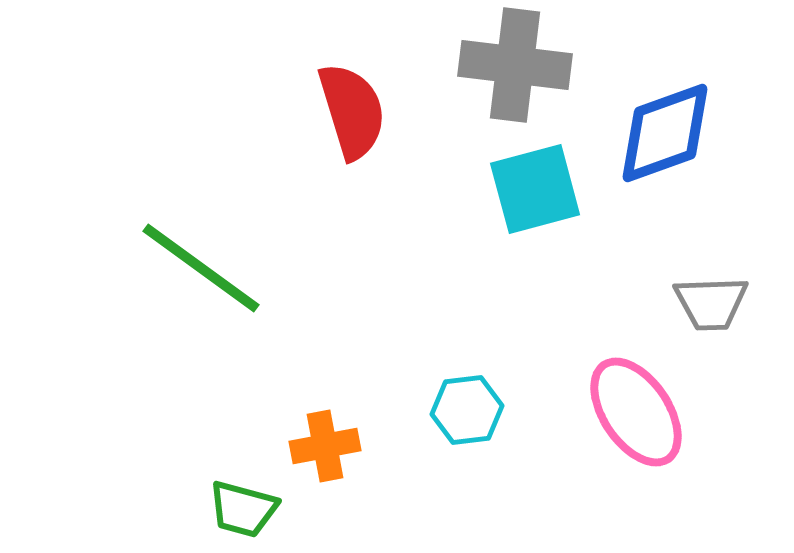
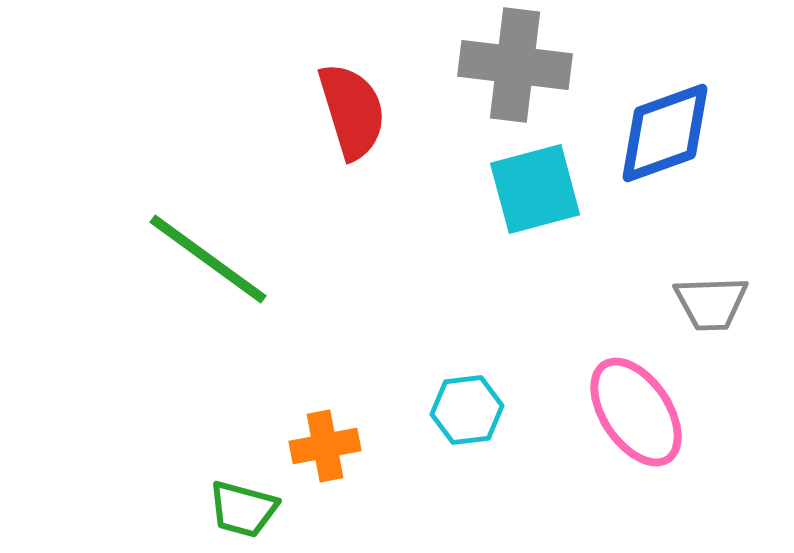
green line: moved 7 px right, 9 px up
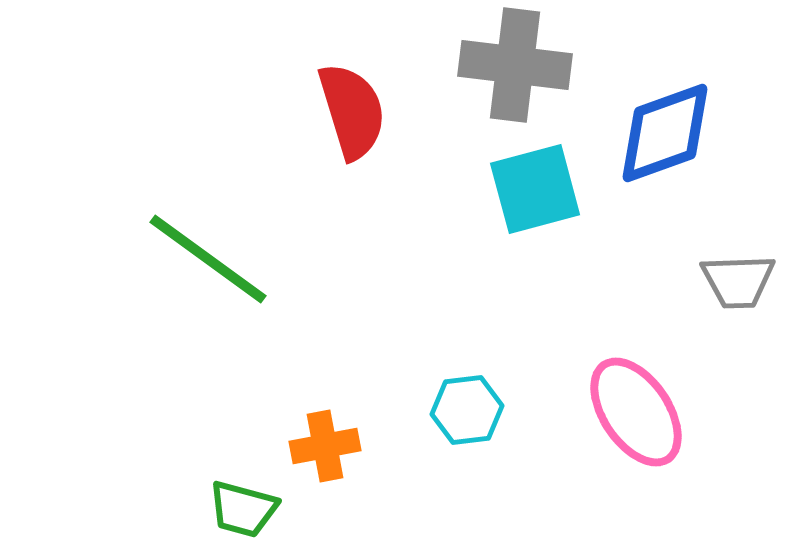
gray trapezoid: moved 27 px right, 22 px up
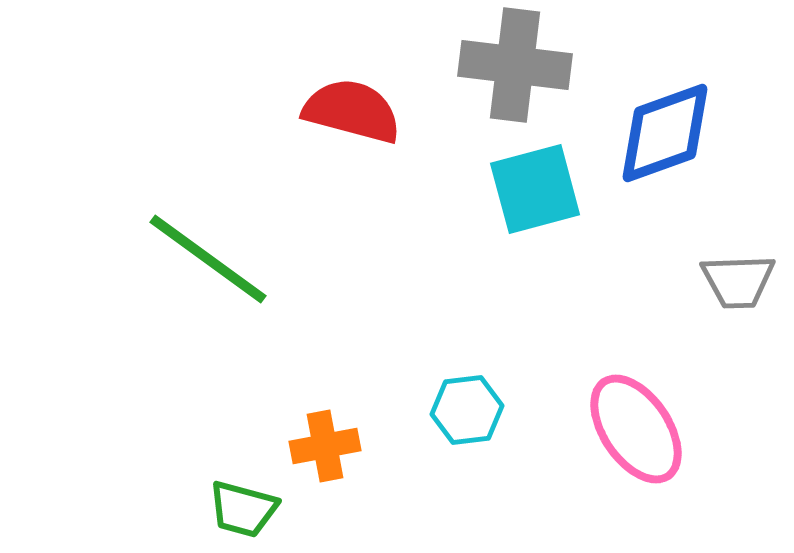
red semicircle: rotated 58 degrees counterclockwise
pink ellipse: moved 17 px down
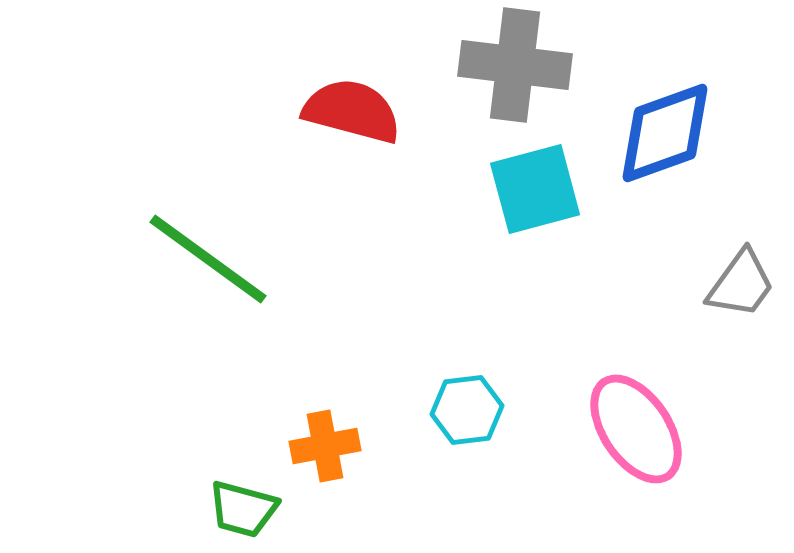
gray trapezoid: moved 3 px right, 3 px down; rotated 52 degrees counterclockwise
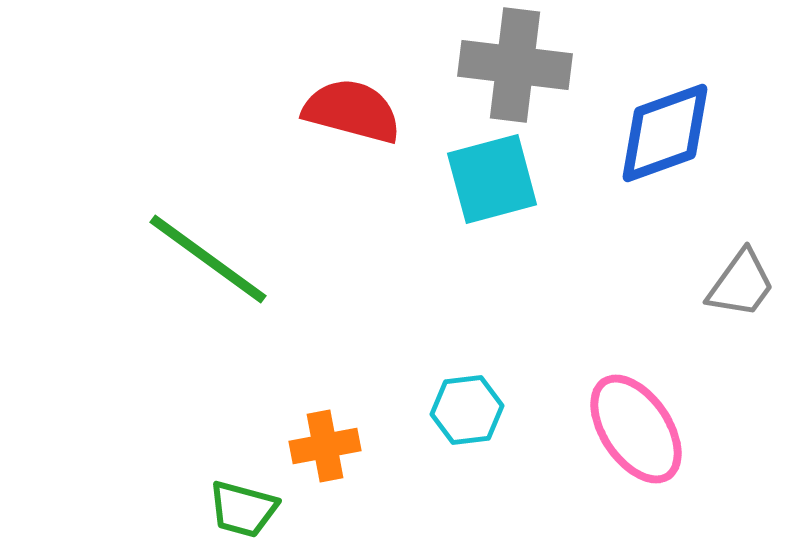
cyan square: moved 43 px left, 10 px up
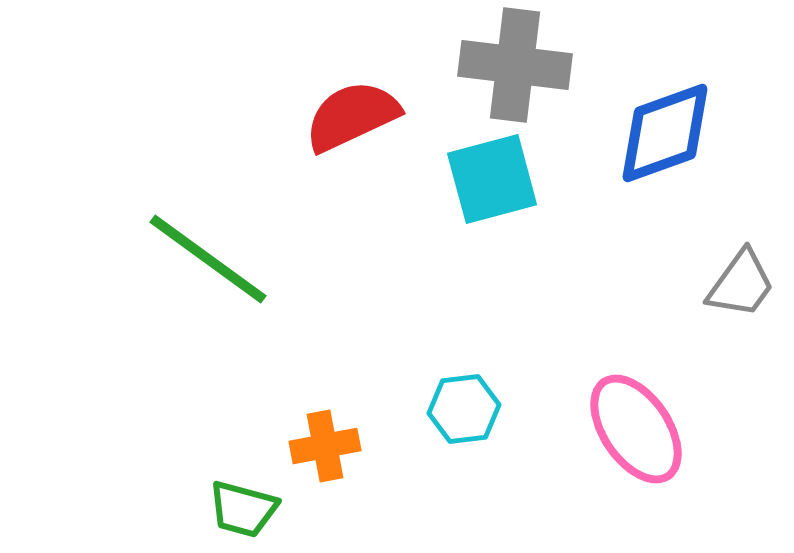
red semicircle: moved 5 px down; rotated 40 degrees counterclockwise
cyan hexagon: moved 3 px left, 1 px up
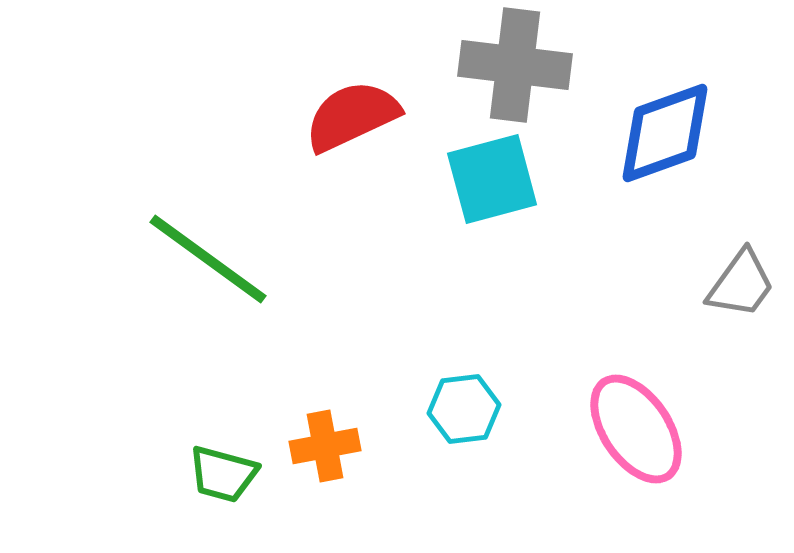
green trapezoid: moved 20 px left, 35 px up
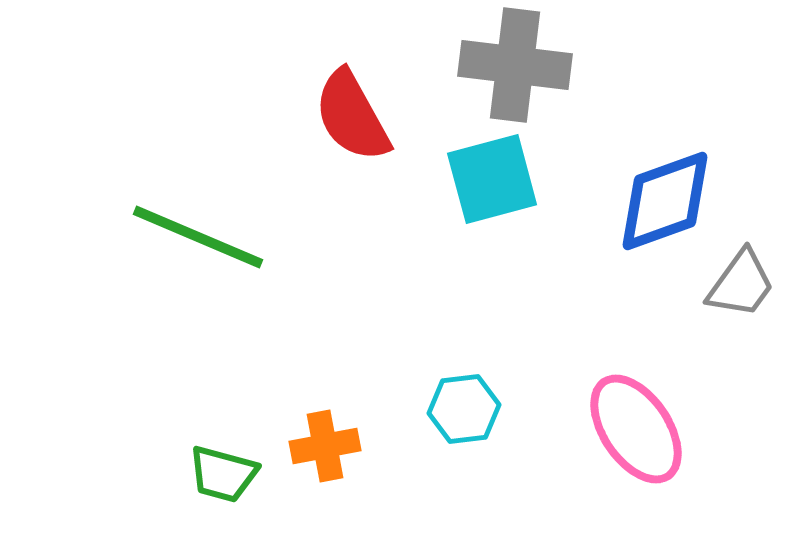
red semicircle: rotated 94 degrees counterclockwise
blue diamond: moved 68 px down
green line: moved 10 px left, 22 px up; rotated 13 degrees counterclockwise
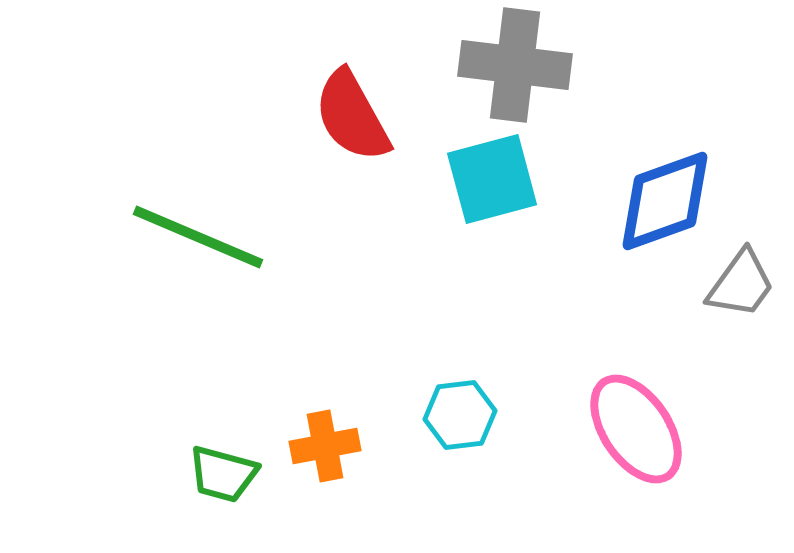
cyan hexagon: moved 4 px left, 6 px down
